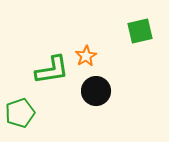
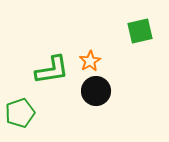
orange star: moved 4 px right, 5 px down
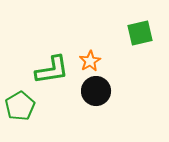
green square: moved 2 px down
green pentagon: moved 7 px up; rotated 12 degrees counterclockwise
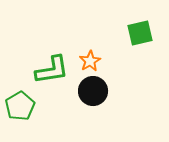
black circle: moved 3 px left
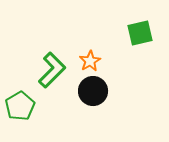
green L-shape: rotated 36 degrees counterclockwise
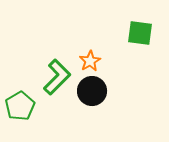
green square: rotated 20 degrees clockwise
green L-shape: moved 5 px right, 7 px down
black circle: moved 1 px left
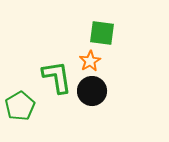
green square: moved 38 px left
green L-shape: rotated 54 degrees counterclockwise
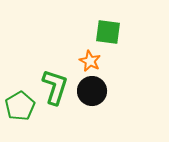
green square: moved 6 px right, 1 px up
orange star: rotated 15 degrees counterclockwise
green L-shape: moved 2 px left, 10 px down; rotated 27 degrees clockwise
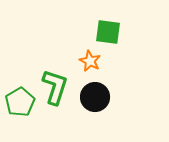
black circle: moved 3 px right, 6 px down
green pentagon: moved 4 px up
